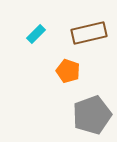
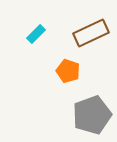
brown rectangle: moved 2 px right; rotated 12 degrees counterclockwise
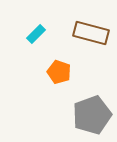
brown rectangle: rotated 40 degrees clockwise
orange pentagon: moved 9 px left, 1 px down
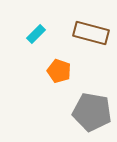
orange pentagon: moved 1 px up
gray pentagon: moved 3 px up; rotated 30 degrees clockwise
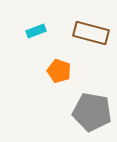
cyan rectangle: moved 3 px up; rotated 24 degrees clockwise
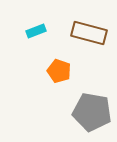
brown rectangle: moved 2 px left
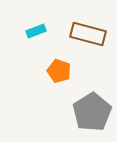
brown rectangle: moved 1 px left, 1 px down
gray pentagon: rotated 30 degrees clockwise
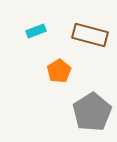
brown rectangle: moved 2 px right, 1 px down
orange pentagon: rotated 20 degrees clockwise
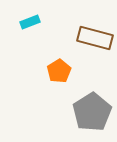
cyan rectangle: moved 6 px left, 9 px up
brown rectangle: moved 5 px right, 3 px down
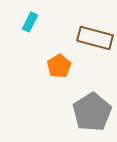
cyan rectangle: rotated 42 degrees counterclockwise
orange pentagon: moved 5 px up
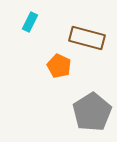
brown rectangle: moved 8 px left
orange pentagon: rotated 15 degrees counterclockwise
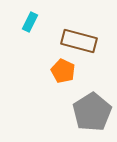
brown rectangle: moved 8 px left, 3 px down
orange pentagon: moved 4 px right, 5 px down
